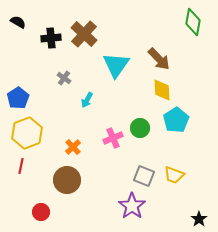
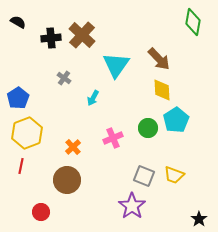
brown cross: moved 2 px left, 1 px down
cyan arrow: moved 6 px right, 2 px up
green circle: moved 8 px right
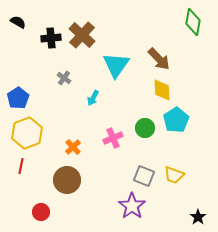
green circle: moved 3 px left
black star: moved 1 px left, 2 px up
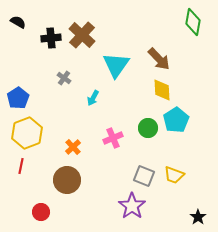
green circle: moved 3 px right
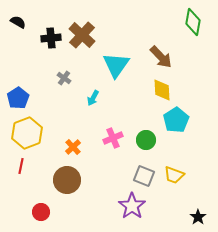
brown arrow: moved 2 px right, 2 px up
green circle: moved 2 px left, 12 px down
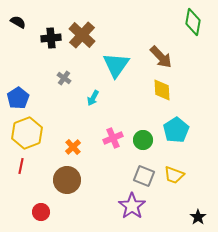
cyan pentagon: moved 10 px down
green circle: moved 3 px left
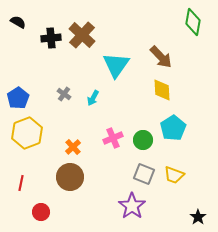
gray cross: moved 16 px down
cyan pentagon: moved 3 px left, 2 px up
red line: moved 17 px down
gray square: moved 2 px up
brown circle: moved 3 px right, 3 px up
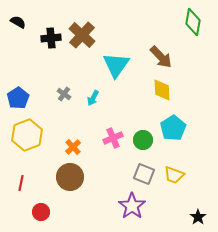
yellow hexagon: moved 2 px down
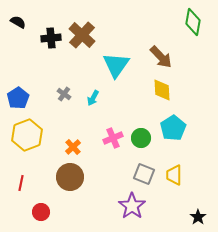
green circle: moved 2 px left, 2 px up
yellow trapezoid: rotated 70 degrees clockwise
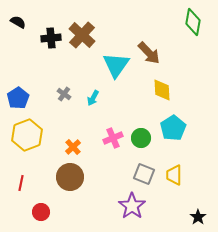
brown arrow: moved 12 px left, 4 px up
